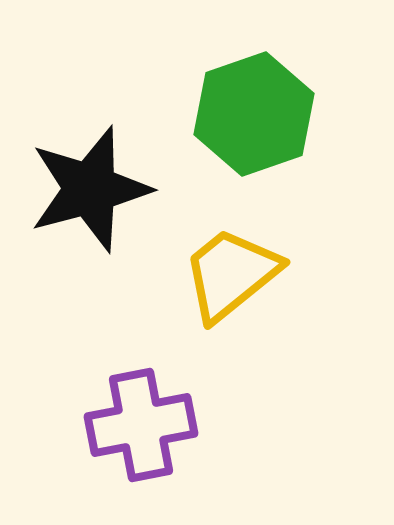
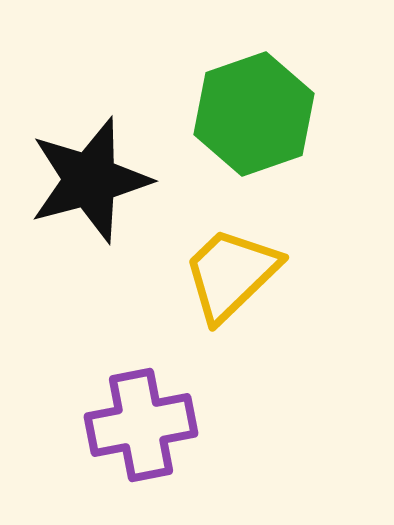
black star: moved 9 px up
yellow trapezoid: rotated 5 degrees counterclockwise
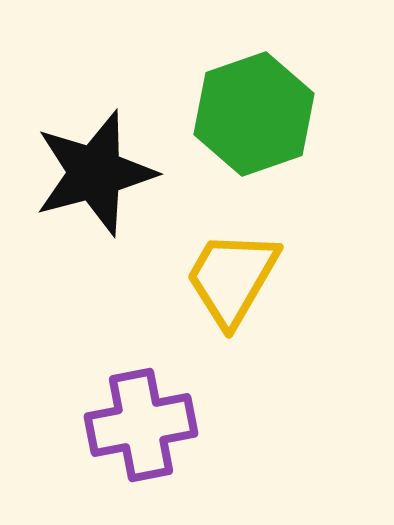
black star: moved 5 px right, 7 px up
yellow trapezoid: moved 1 px right, 4 px down; rotated 16 degrees counterclockwise
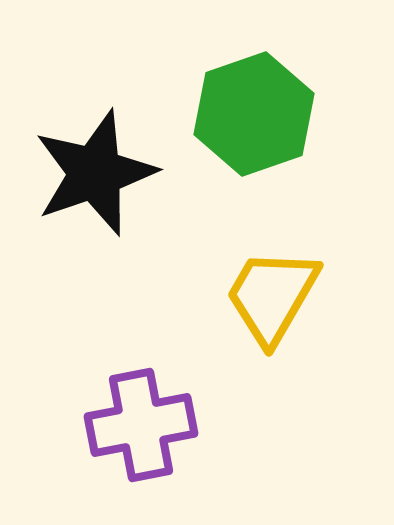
black star: rotated 4 degrees counterclockwise
yellow trapezoid: moved 40 px right, 18 px down
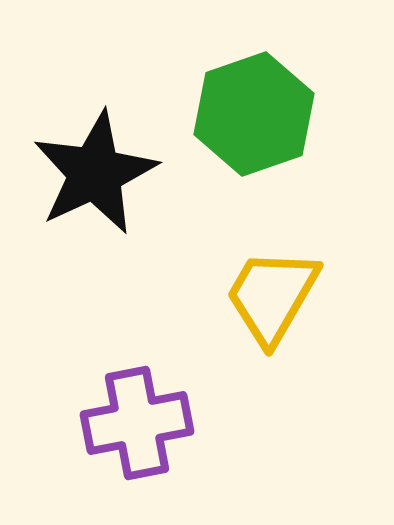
black star: rotated 6 degrees counterclockwise
purple cross: moved 4 px left, 2 px up
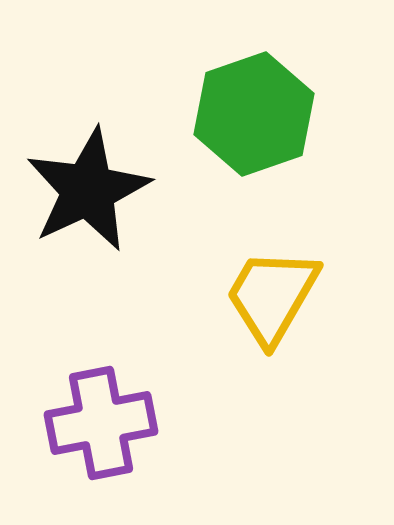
black star: moved 7 px left, 17 px down
purple cross: moved 36 px left
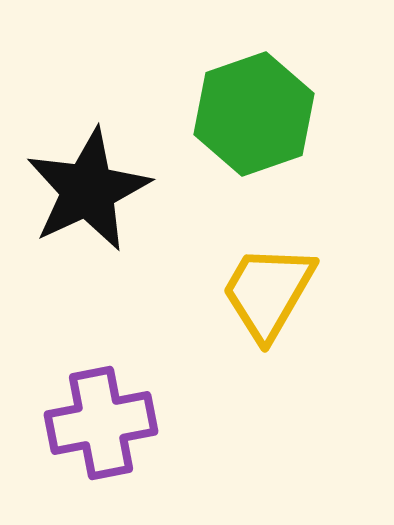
yellow trapezoid: moved 4 px left, 4 px up
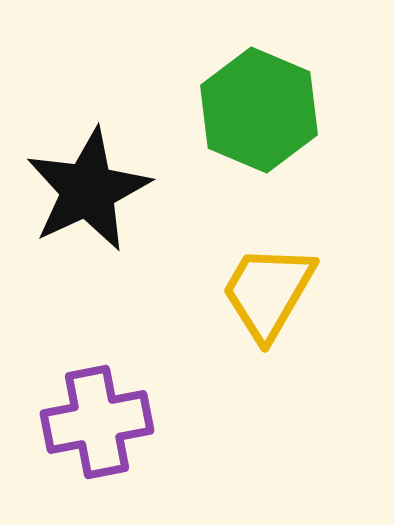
green hexagon: moved 5 px right, 4 px up; rotated 18 degrees counterclockwise
purple cross: moved 4 px left, 1 px up
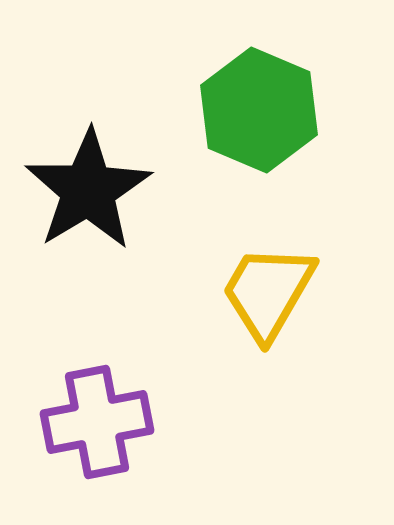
black star: rotated 6 degrees counterclockwise
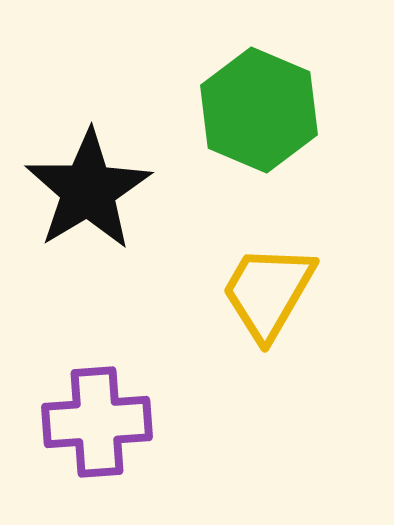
purple cross: rotated 7 degrees clockwise
